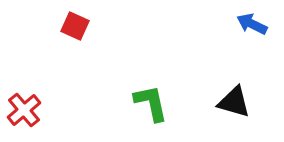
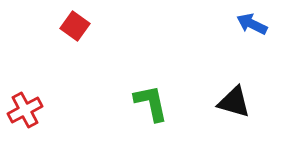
red square: rotated 12 degrees clockwise
red cross: moved 1 px right; rotated 12 degrees clockwise
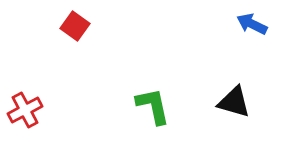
green L-shape: moved 2 px right, 3 px down
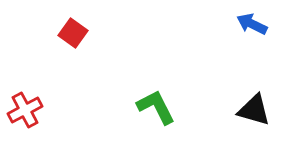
red square: moved 2 px left, 7 px down
black triangle: moved 20 px right, 8 px down
green L-shape: moved 3 px right, 1 px down; rotated 15 degrees counterclockwise
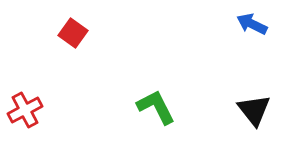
black triangle: rotated 36 degrees clockwise
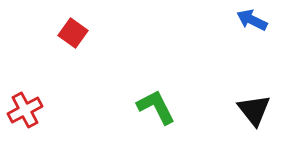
blue arrow: moved 4 px up
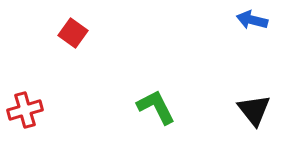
blue arrow: rotated 12 degrees counterclockwise
red cross: rotated 12 degrees clockwise
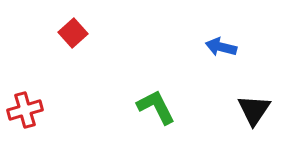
blue arrow: moved 31 px left, 27 px down
red square: rotated 12 degrees clockwise
black triangle: rotated 12 degrees clockwise
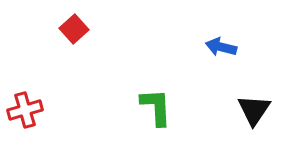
red square: moved 1 px right, 4 px up
green L-shape: rotated 24 degrees clockwise
